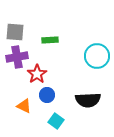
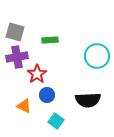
gray square: rotated 12 degrees clockwise
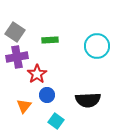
gray square: rotated 18 degrees clockwise
cyan circle: moved 10 px up
orange triangle: rotated 42 degrees clockwise
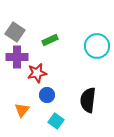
green rectangle: rotated 21 degrees counterclockwise
purple cross: rotated 10 degrees clockwise
red star: moved 1 px up; rotated 24 degrees clockwise
black semicircle: rotated 100 degrees clockwise
orange triangle: moved 2 px left, 4 px down
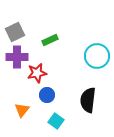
gray square: rotated 30 degrees clockwise
cyan circle: moved 10 px down
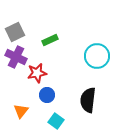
purple cross: moved 1 px left; rotated 25 degrees clockwise
orange triangle: moved 1 px left, 1 px down
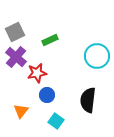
purple cross: rotated 15 degrees clockwise
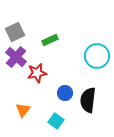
blue circle: moved 18 px right, 2 px up
orange triangle: moved 2 px right, 1 px up
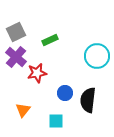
gray square: moved 1 px right
cyan square: rotated 35 degrees counterclockwise
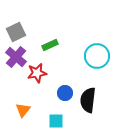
green rectangle: moved 5 px down
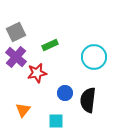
cyan circle: moved 3 px left, 1 px down
